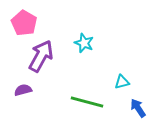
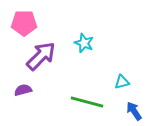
pink pentagon: rotated 30 degrees counterclockwise
purple arrow: rotated 16 degrees clockwise
blue arrow: moved 4 px left, 3 px down
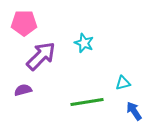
cyan triangle: moved 1 px right, 1 px down
green line: rotated 24 degrees counterclockwise
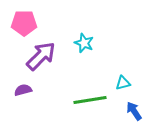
green line: moved 3 px right, 2 px up
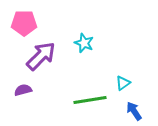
cyan triangle: rotated 21 degrees counterclockwise
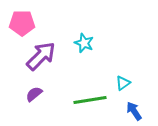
pink pentagon: moved 2 px left
purple semicircle: moved 11 px right, 4 px down; rotated 24 degrees counterclockwise
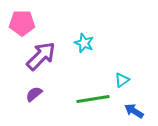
cyan triangle: moved 1 px left, 3 px up
green line: moved 3 px right, 1 px up
blue arrow: rotated 24 degrees counterclockwise
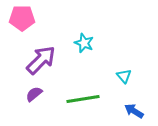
pink pentagon: moved 5 px up
purple arrow: moved 4 px down
cyan triangle: moved 2 px right, 4 px up; rotated 35 degrees counterclockwise
green line: moved 10 px left
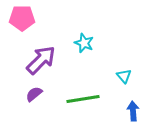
blue arrow: moved 1 px left; rotated 54 degrees clockwise
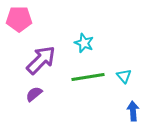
pink pentagon: moved 3 px left, 1 px down
green line: moved 5 px right, 22 px up
